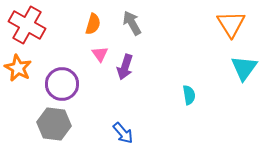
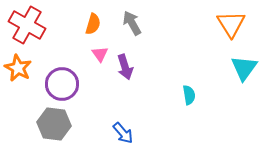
purple arrow: rotated 35 degrees counterclockwise
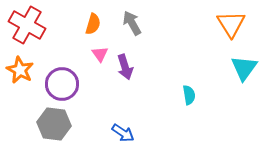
orange star: moved 2 px right, 2 px down
blue arrow: rotated 15 degrees counterclockwise
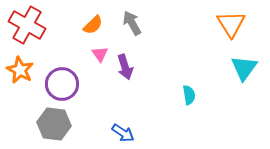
orange semicircle: moved 1 px down; rotated 30 degrees clockwise
